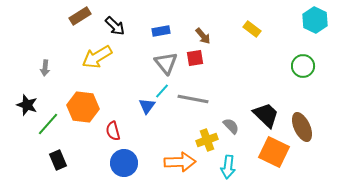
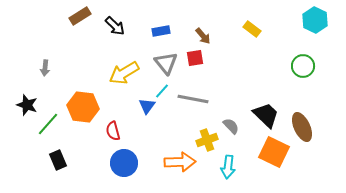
yellow arrow: moved 27 px right, 16 px down
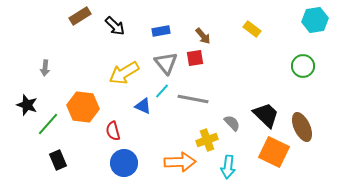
cyan hexagon: rotated 25 degrees clockwise
blue triangle: moved 4 px left; rotated 42 degrees counterclockwise
gray semicircle: moved 1 px right, 3 px up
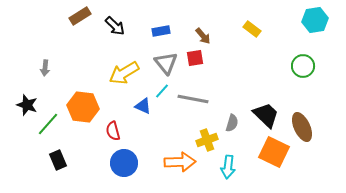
gray semicircle: rotated 60 degrees clockwise
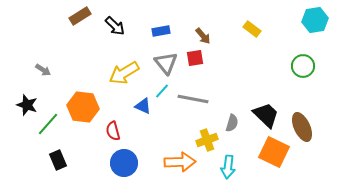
gray arrow: moved 2 px left, 2 px down; rotated 63 degrees counterclockwise
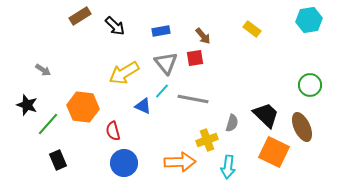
cyan hexagon: moved 6 px left
green circle: moved 7 px right, 19 px down
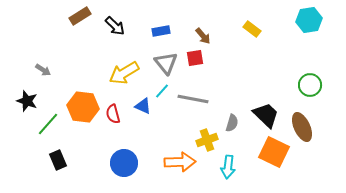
black star: moved 4 px up
red semicircle: moved 17 px up
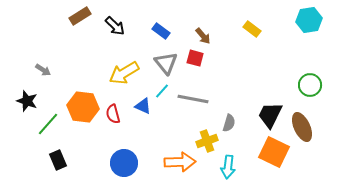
blue rectangle: rotated 48 degrees clockwise
red square: rotated 24 degrees clockwise
black trapezoid: moved 4 px right; rotated 108 degrees counterclockwise
gray semicircle: moved 3 px left
yellow cross: moved 1 px down
